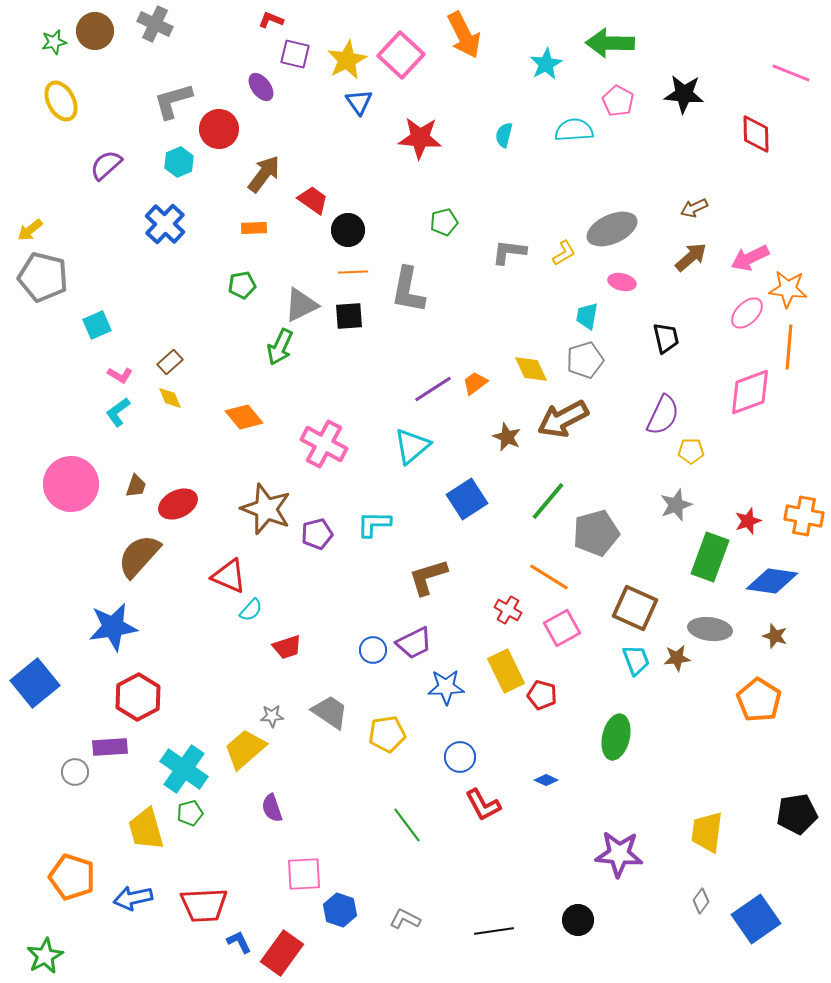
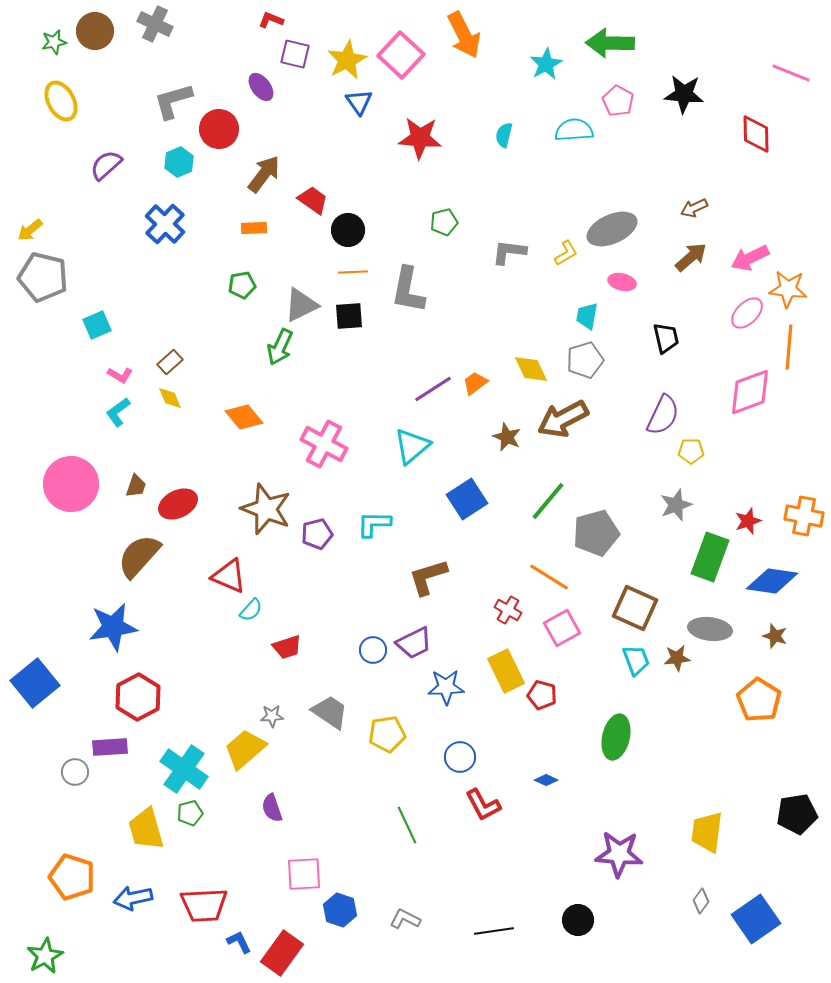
yellow L-shape at (564, 253): moved 2 px right
green line at (407, 825): rotated 12 degrees clockwise
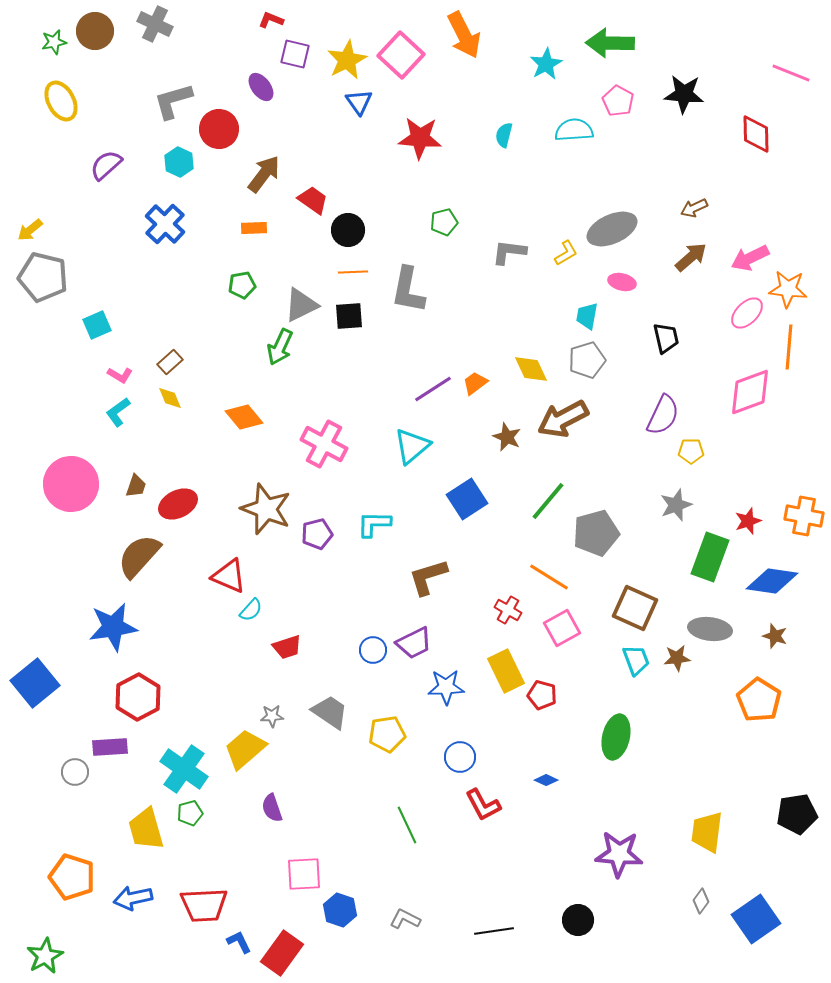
cyan hexagon at (179, 162): rotated 12 degrees counterclockwise
gray pentagon at (585, 360): moved 2 px right
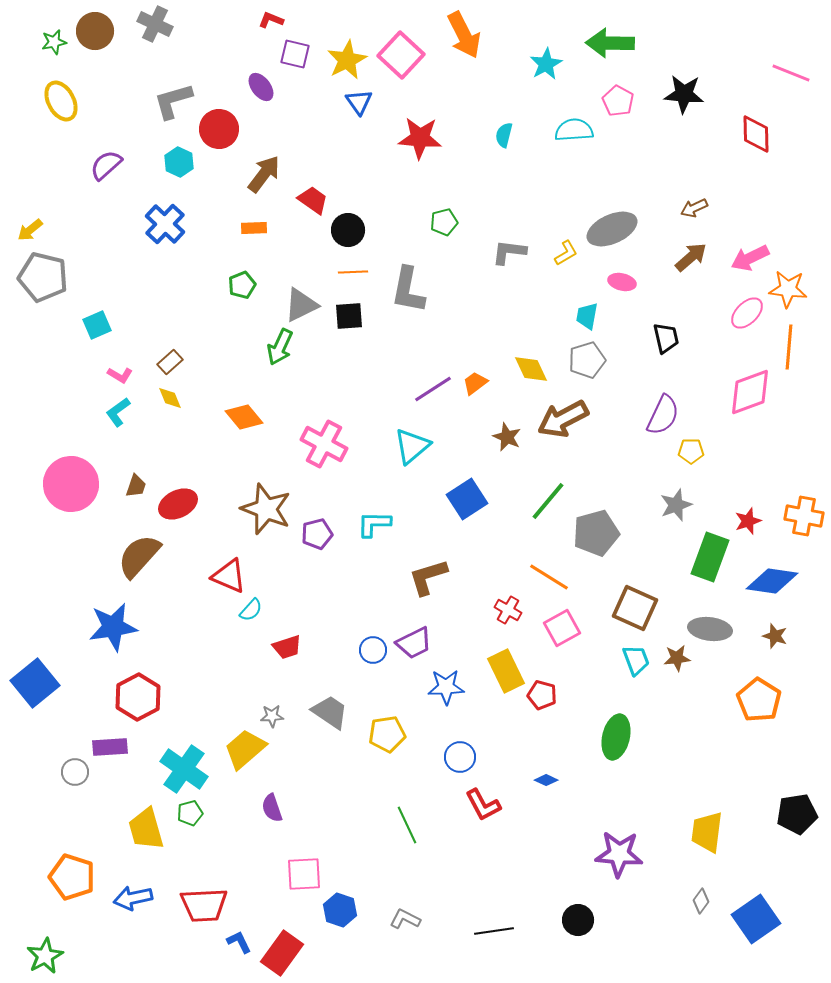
green pentagon at (242, 285): rotated 12 degrees counterclockwise
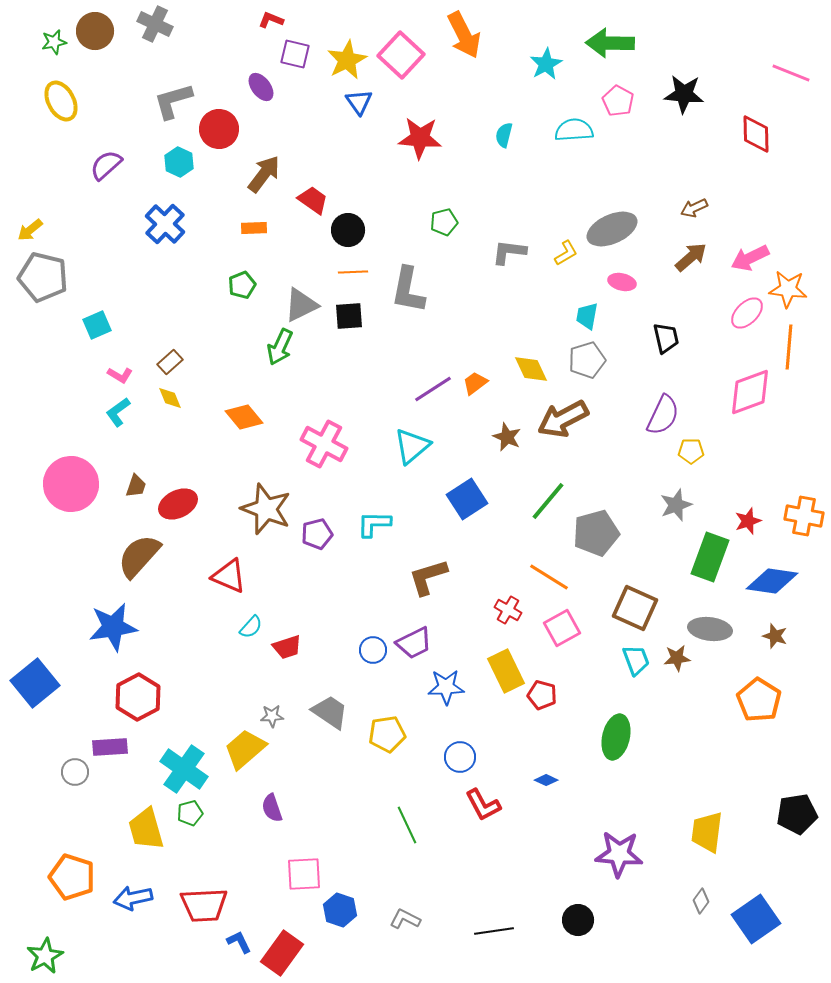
cyan semicircle at (251, 610): moved 17 px down
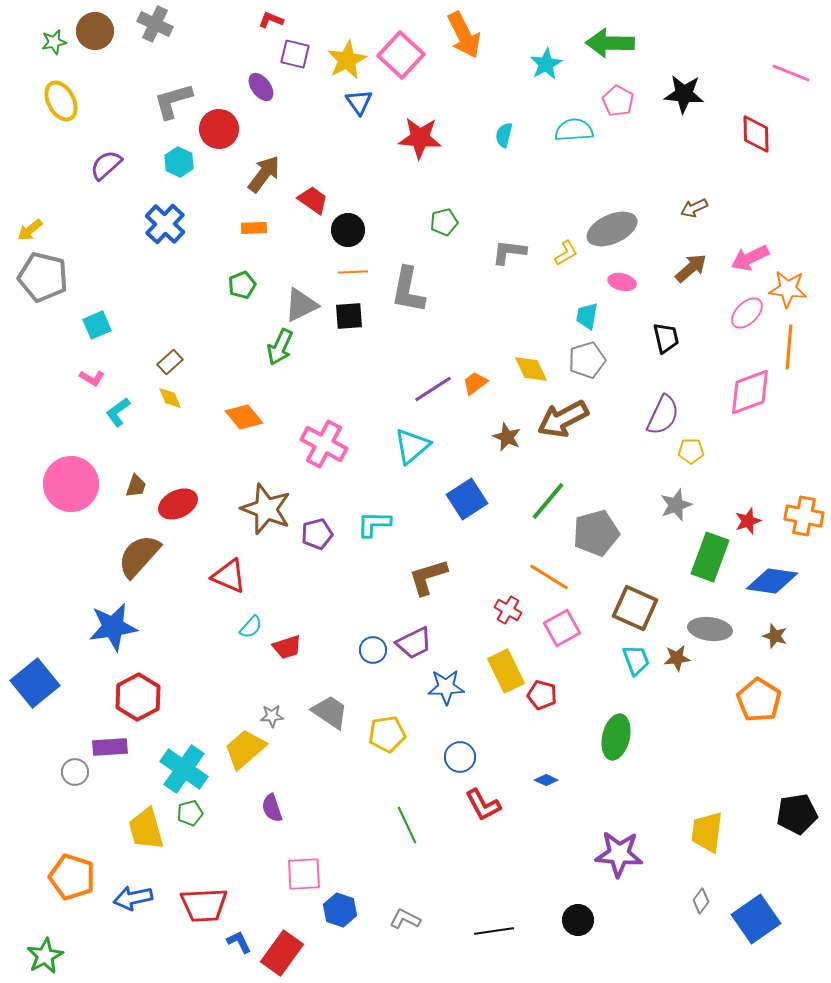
brown arrow at (691, 257): moved 11 px down
pink L-shape at (120, 375): moved 28 px left, 3 px down
